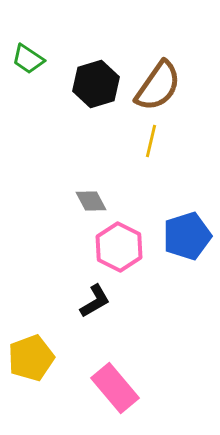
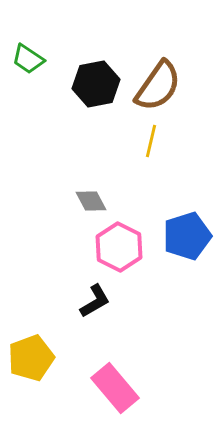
black hexagon: rotated 6 degrees clockwise
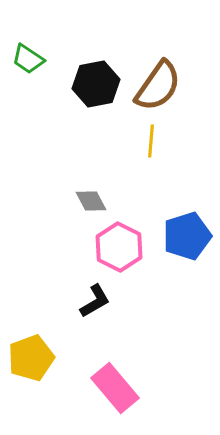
yellow line: rotated 8 degrees counterclockwise
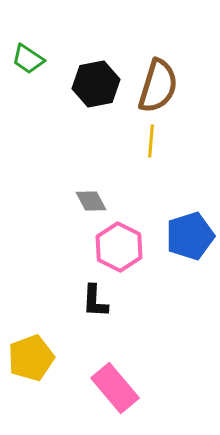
brown semicircle: rotated 18 degrees counterclockwise
blue pentagon: moved 3 px right
black L-shape: rotated 123 degrees clockwise
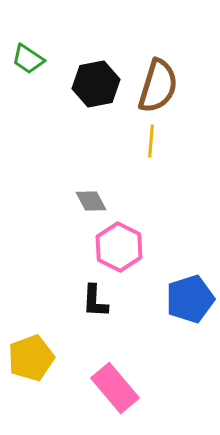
blue pentagon: moved 63 px down
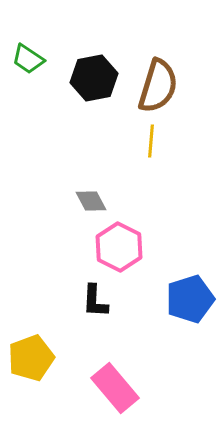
black hexagon: moved 2 px left, 6 px up
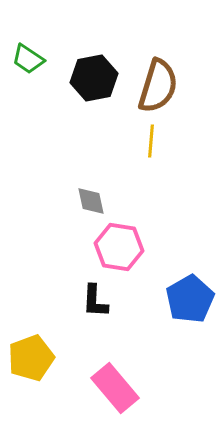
gray diamond: rotated 16 degrees clockwise
pink hexagon: rotated 18 degrees counterclockwise
blue pentagon: rotated 12 degrees counterclockwise
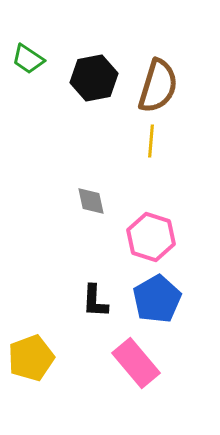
pink hexagon: moved 32 px right, 10 px up; rotated 9 degrees clockwise
blue pentagon: moved 33 px left
pink rectangle: moved 21 px right, 25 px up
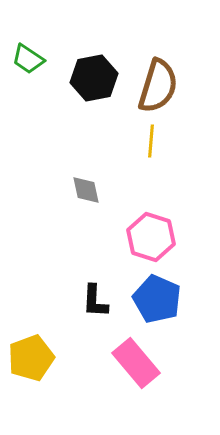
gray diamond: moved 5 px left, 11 px up
blue pentagon: rotated 18 degrees counterclockwise
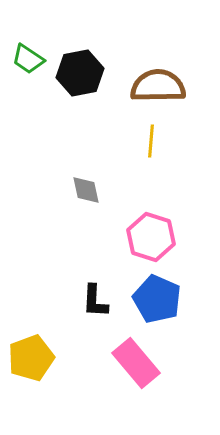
black hexagon: moved 14 px left, 5 px up
brown semicircle: rotated 108 degrees counterclockwise
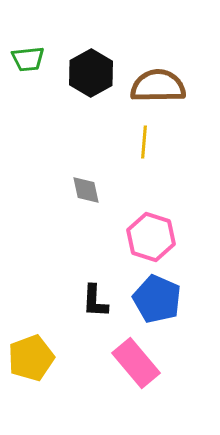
green trapezoid: rotated 40 degrees counterclockwise
black hexagon: moved 11 px right; rotated 18 degrees counterclockwise
yellow line: moved 7 px left, 1 px down
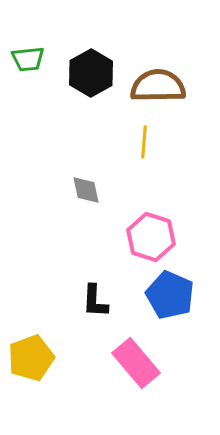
blue pentagon: moved 13 px right, 4 px up
